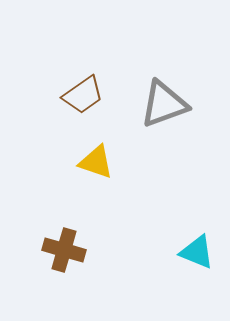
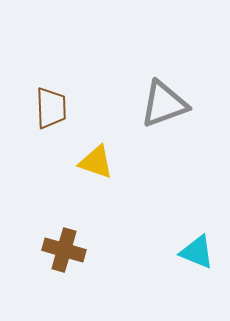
brown trapezoid: moved 32 px left, 13 px down; rotated 57 degrees counterclockwise
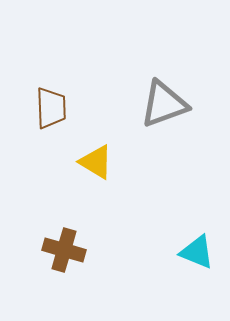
yellow triangle: rotated 12 degrees clockwise
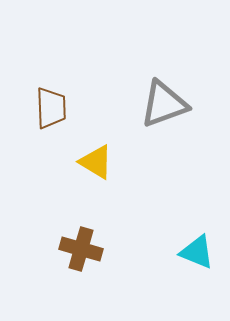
brown cross: moved 17 px right, 1 px up
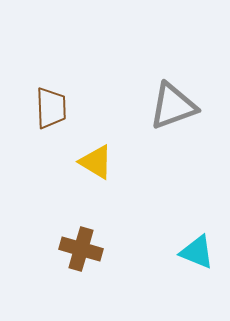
gray triangle: moved 9 px right, 2 px down
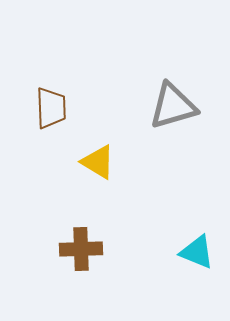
gray triangle: rotated 4 degrees clockwise
yellow triangle: moved 2 px right
brown cross: rotated 18 degrees counterclockwise
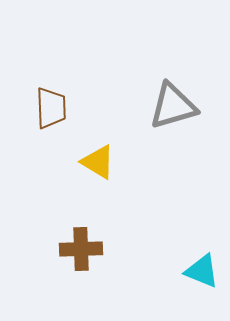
cyan triangle: moved 5 px right, 19 px down
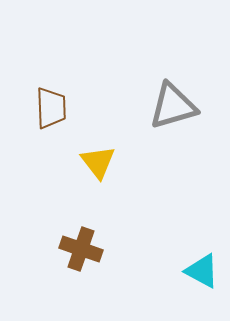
yellow triangle: rotated 21 degrees clockwise
brown cross: rotated 21 degrees clockwise
cyan triangle: rotated 6 degrees clockwise
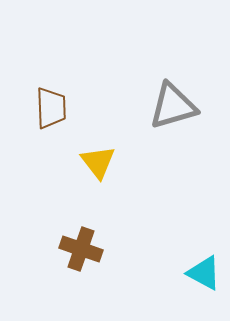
cyan triangle: moved 2 px right, 2 px down
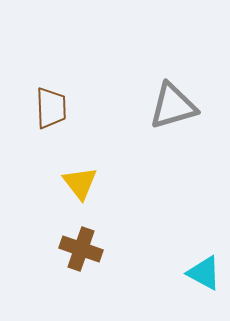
yellow triangle: moved 18 px left, 21 px down
